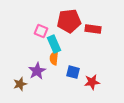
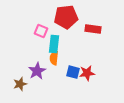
red pentagon: moved 3 px left, 4 px up
cyan rectangle: rotated 30 degrees clockwise
red star: moved 5 px left, 9 px up
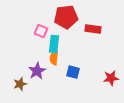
red star: moved 24 px right, 5 px down
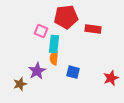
red star: rotated 14 degrees counterclockwise
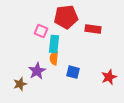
red star: moved 2 px left, 1 px up
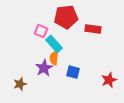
cyan rectangle: rotated 48 degrees counterclockwise
purple star: moved 7 px right, 3 px up
red star: moved 3 px down
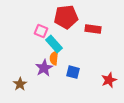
brown star: rotated 16 degrees counterclockwise
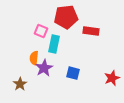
red rectangle: moved 2 px left, 2 px down
cyan rectangle: rotated 54 degrees clockwise
orange semicircle: moved 20 px left
blue square: moved 1 px down
red star: moved 3 px right, 2 px up
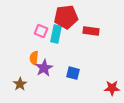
cyan rectangle: moved 2 px right, 10 px up
red star: moved 10 px down; rotated 21 degrees clockwise
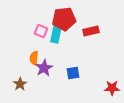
red pentagon: moved 2 px left, 2 px down
red rectangle: rotated 21 degrees counterclockwise
blue square: rotated 24 degrees counterclockwise
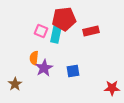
blue square: moved 2 px up
brown star: moved 5 px left
